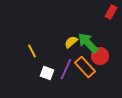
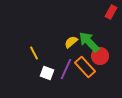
green arrow: moved 1 px right, 1 px up
yellow line: moved 2 px right, 2 px down
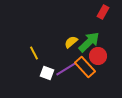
red rectangle: moved 8 px left
green arrow: rotated 90 degrees clockwise
red circle: moved 2 px left
purple line: rotated 35 degrees clockwise
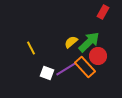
yellow line: moved 3 px left, 5 px up
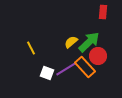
red rectangle: rotated 24 degrees counterclockwise
